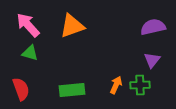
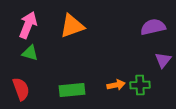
pink arrow: rotated 64 degrees clockwise
purple triangle: moved 11 px right
orange arrow: rotated 54 degrees clockwise
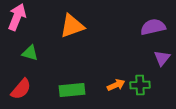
pink arrow: moved 11 px left, 8 px up
purple triangle: moved 1 px left, 2 px up
orange arrow: rotated 12 degrees counterclockwise
red semicircle: rotated 60 degrees clockwise
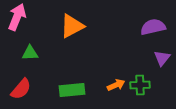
orange triangle: rotated 8 degrees counterclockwise
green triangle: rotated 18 degrees counterclockwise
